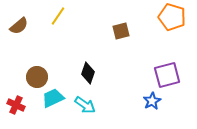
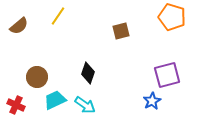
cyan trapezoid: moved 2 px right, 2 px down
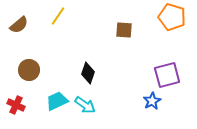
brown semicircle: moved 1 px up
brown square: moved 3 px right, 1 px up; rotated 18 degrees clockwise
brown circle: moved 8 px left, 7 px up
cyan trapezoid: moved 2 px right, 1 px down
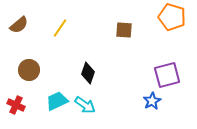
yellow line: moved 2 px right, 12 px down
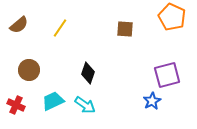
orange pentagon: rotated 8 degrees clockwise
brown square: moved 1 px right, 1 px up
cyan trapezoid: moved 4 px left
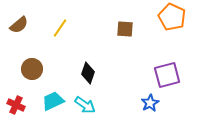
brown circle: moved 3 px right, 1 px up
blue star: moved 2 px left, 2 px down
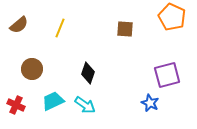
yellow line: rotated 12 degrees counterclockwise
blue star: rotated 18 degrees counterclockwise
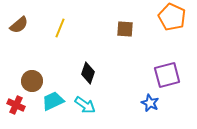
brown circle: moved 12 px down
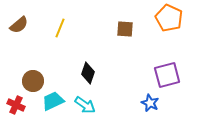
orange pentagon: moved 3 px left, 1 px down
brown circle: moved 1 px right
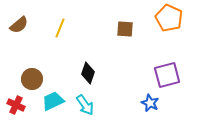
brown circle: moved 1 px left, 2 px up
cyan arrow: rotated 20 degrees clockwise
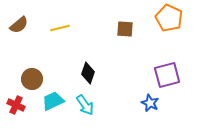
yellow line: rotated 54 degrees clockwise
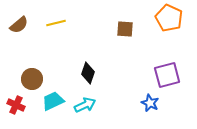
yellow line: moved 4 px left, 5 px up
cyan arrow: rotated 80 degrees counterclockwise
